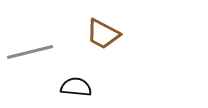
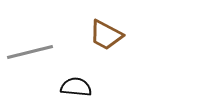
brown trapezoid: moved 3 px right, 1 px down
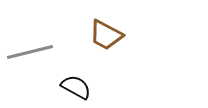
black semicircle: rotated 24 degrees clockwise
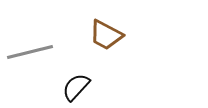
black semicircle: rotated 76 degrees counterclockwise
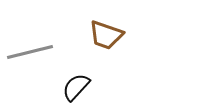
brown trapezoid: rotated 9 degrees counterclockwise
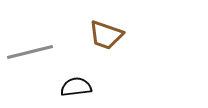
black semicircle: rotated 40 degrees clockwise
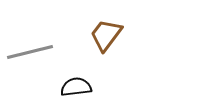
brown trapezoid: rotated 108 degrees clockwise
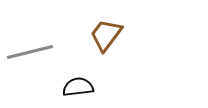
black semicircle: moved 2 px right
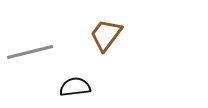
black semicircle: moved 3 px left
